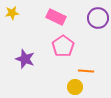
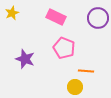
yellow star: rotated 16 degrees counterclockwise
pink pentagon: moved 1 px right, 2 px down; rotated 15 degrees counterclockwise
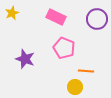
purple circle: moved 1 px left, 1 px down
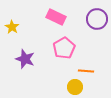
yellow star: moved 14 px down; rotated 16 degrees counterclockwise
pink pentagon: rotated 20 degrees clockwise
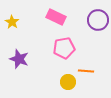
purple circle: moved 1 px right, 1 px down
yellow star: moved 5 px up
pink pentagon: rotated 20 degrees clockwise
purple star: moved 6 px left
yellow circle: moved 7 px left, 5 px up
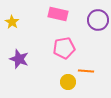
pink rectangle: moved 2 px right, 3 px up; rotated 12 degrees counterclockwise
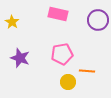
pink pentagon: moved 2 px left, 6 px down
purple star: moved 1 px right, 1 px up
orange line: moved 1 px right
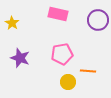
yellow star: moved 1 px down
orange line: moved 1 px right
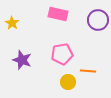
purple star: moved 2 px right, 2 px down
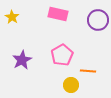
yellow star: moved 6 px up
pink pentagon: moved 1 px down; rotated 20 degrees counterclockwise
purple star: rotated 24 degrees clockwise
yellow circle: moved 3 px right, 3 px down
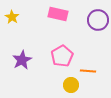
pink pentagon: moved 1 px down
